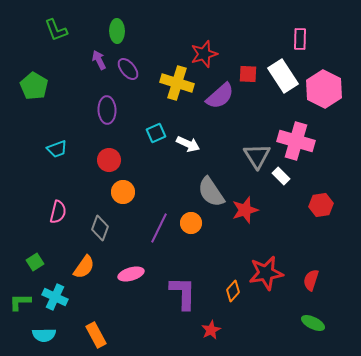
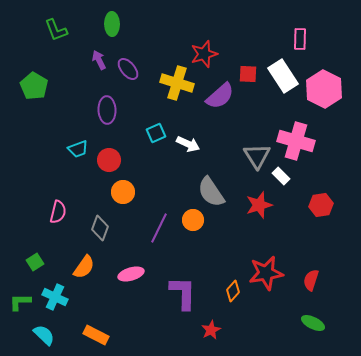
green ellipse at (117, 31): moved 5 px left, 7 px up
cyan trapezoid at (57, 149): moved 21 px right
red star at (245, 210): moved 14 px right, 5 px up
orange circle at (191, 223): moved 2 px right, 3 px up
cyan semicircle at (44, 335): rotated 135 degrees counterclockwise
orange rectangle at (96, 335): rotated 35 degrees counterclockwise
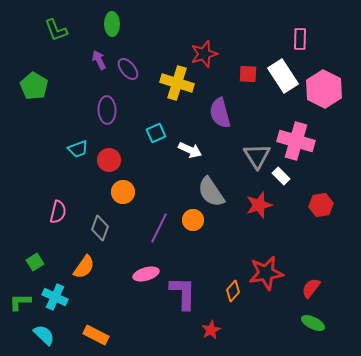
purple semicircle at (220, 96): moved 17 px down; rotated 116 degrees clockwise
white arrow at (188, 144): moved 2 px right, 6 px down
pink ellipse at (131, 274): moved 15 px right
red semicircle at (311, 280): moved 8 px down; rotated 20 degrees clockwise
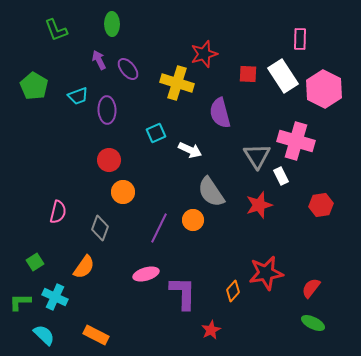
cyan trapezoid at (78, 149): moved 53 px up
white rectangle at (281, 176): rotated 18 degrees clockwise
